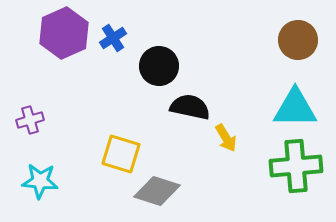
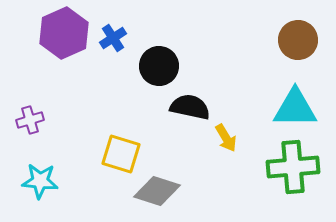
green cross: moved 3 px left, 1 px down
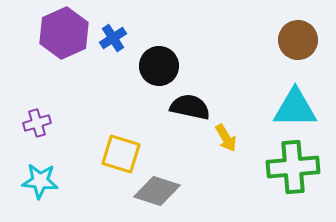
purple cross: moved 7 px right, 3 px down
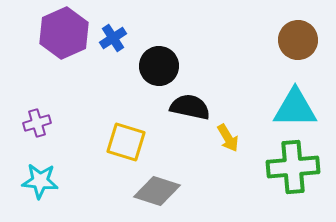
yellow arrow: moved 2 px right
yellow square: moved 5 px right, 12 px up
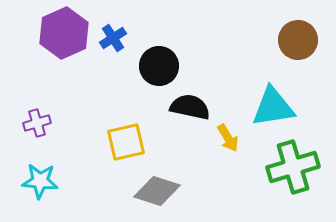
cyan triangle: moved 22 px left, 1 px up; rotated 9 degrees counterclockwise
yellow square: rotated 30 degrees counterclockwise
green cross: rotated 12 degrees counterclockwise
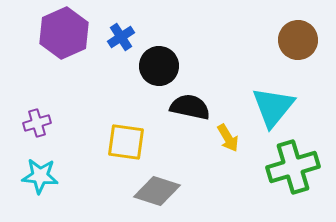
blue cross: moved 8 px right, 1 px up
cyan triangle: rotated 42 degrees counterclockwise
yellow square: rotated 21 degrees clockwise
cyan star: moved 5 px up
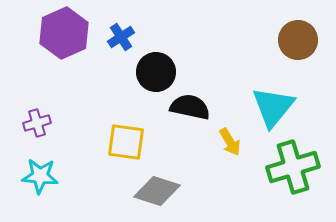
black circle: moved 3 px left, 6 px down
yellow arrow: moved 2 px right, 4 px down
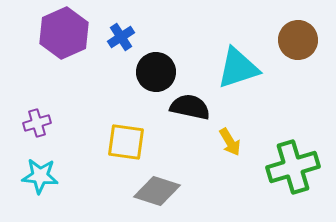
cyan triangle: moved 35 px left, 39 px up; rotated 33 degrees clockwise
